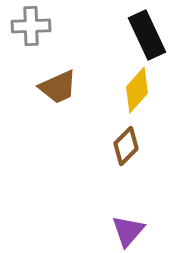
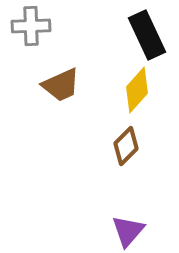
brown trapezoid: moved 3 px right, 2 px up
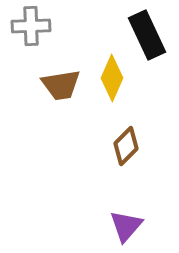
brown trapezoid: rotated 15 degrees clockwise
yellow diamond: moved 25 px left, 12 px up; rotated 18 degrees counterclockwise
purple triangle: moved 2 px left, 5 px up
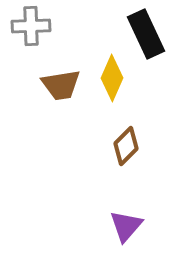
black rectangle: moved 1 px left, 1 px up
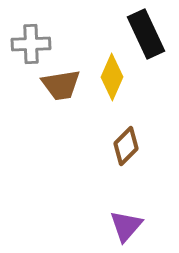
gray cross: moved 18 px down
yellow diamond: moved 1 px up
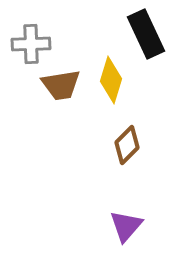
yellow diamond: moved 1 px left, 3 px down; rotated 6 degrees counterclockwise
brown diamond: moved 1 px right, 1 px up
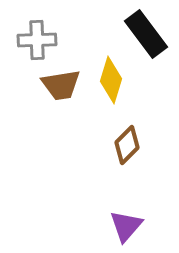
black rectangle: rotated 12 degrees counterclockwise
gray cross: moved 6 px right, 4 px up
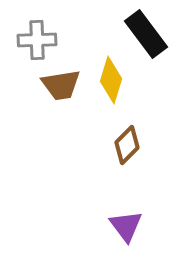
purple triangle: rotated 18 degrees counterclockwise
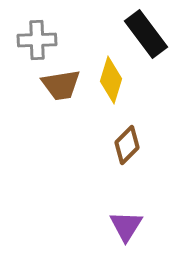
purple triangle: rotated 9 degrees clockwise
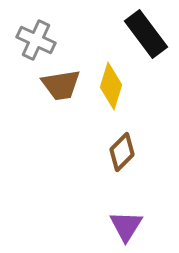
gray cross: moved 1 px left; rotated 27 degrees clockwise
yellow diamond: moved 6 px down
brown diamond: moved 5 px left, 7 px down
